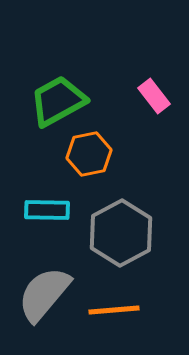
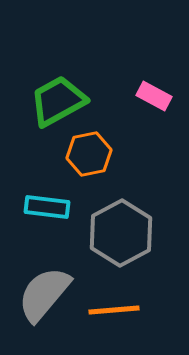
pink rectangle: rotated 24 degrees counterclockwise
cyan rectangle: moved 3 px up; rotated 6 degrees clockwise
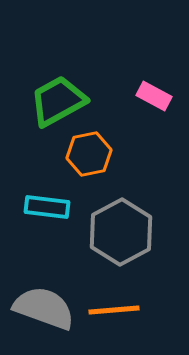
gray hexagon: moved 1 px up
gray semicircle: moved 14 px down; rotated 70 degrees clockwise
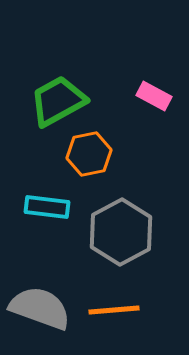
gray semicircle: moved 4 px left
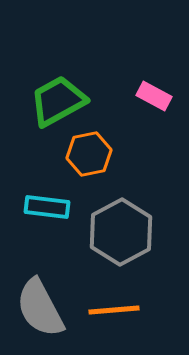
gray semicircle: rotated 138 degrees counterclockwise
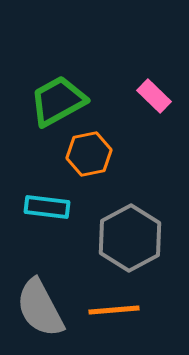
pink rectangle: rotated 16 degrees clockwise
gray hexagon: moved 9 px right, 6 px down
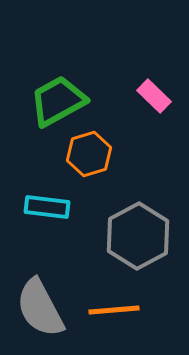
orange hexagon: rotated 6 degrees counterclockwise
gray hexagon: moved 8 px right, 2 px up
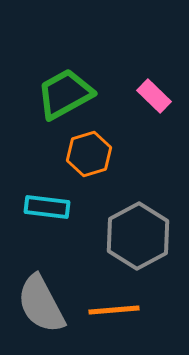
green trapezoid: moved 7 px right, 7 px up
gray semicircle: moved 1 px right, 4 px up
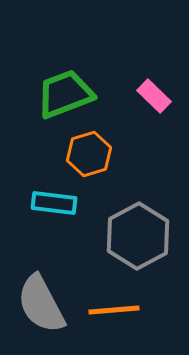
green trapezoid: rotated 8 degrees clockwise
cyan rectangle: moved 7 px right, 4 px up
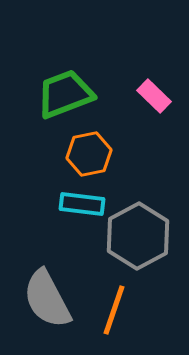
orange hexagon: rotated 6 degrees clockwise
cyan rectangle: moved 28 px right, 1 px down
gray semicircle: moved 6 px right, 5 px up
orange line: rotated 66 degrees counterclockwise
